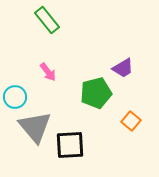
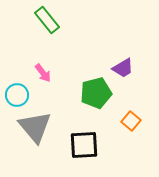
pink arrow: moved 5 px left, 1 px down
cyan circle: moved 2 px right, 2 px up
black square: moved 14 px right
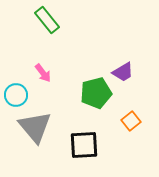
purple trapezoid: moved 4 px down
cyan circle: moved 1 px left
orange square: rotated 12 degrees clockwise
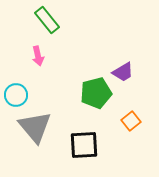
pink arrow: moved 5 px left, 17 px up; rotated 24 degrees clockwise
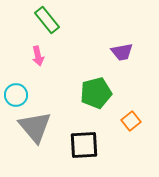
purple trapezoid: moved 1 px left, 20 px up; rotated 20 degrees clockwise
